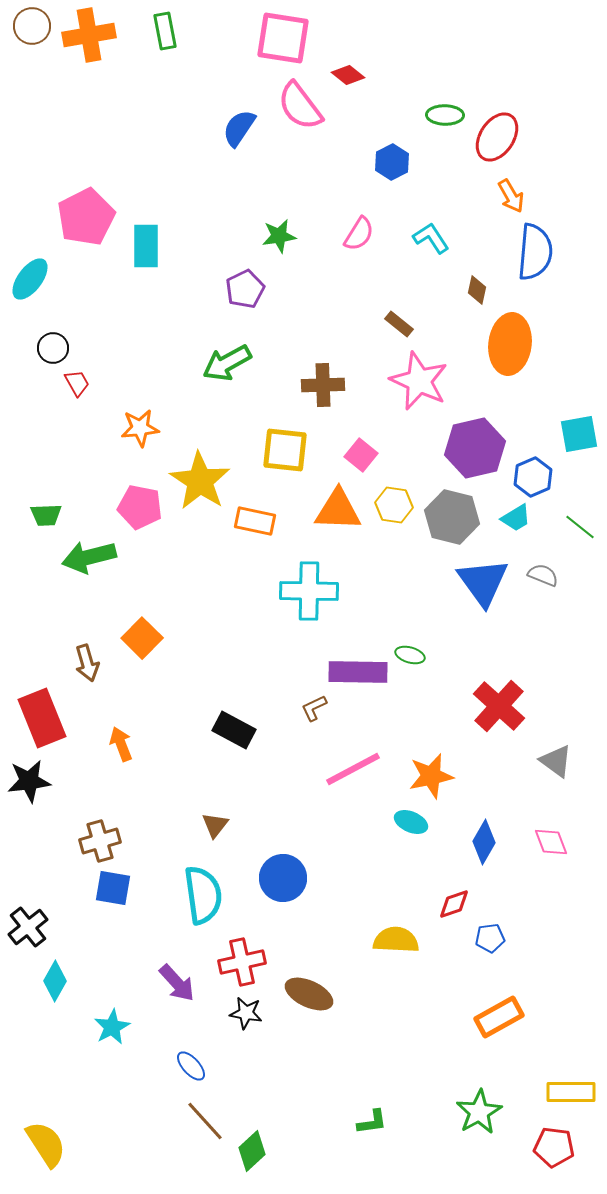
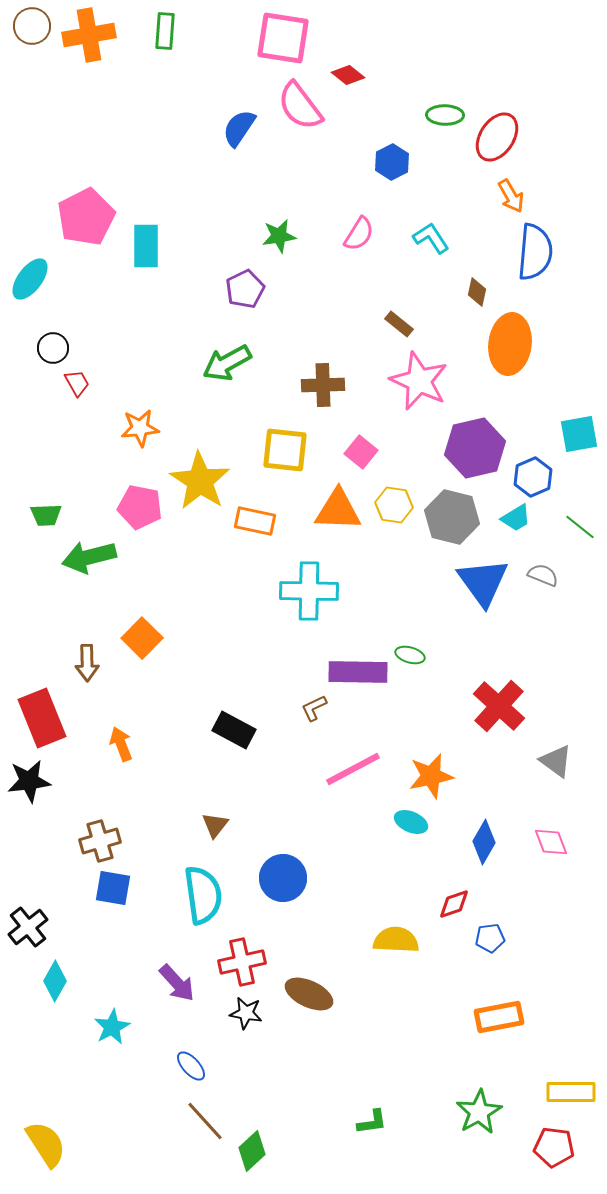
green rectangle at (165, 31): rotated 15 degrees clockwise
brown diamond at (477, 290): moved 2 px down
pink square at (361, 455): moved 3 px up
brown arrow at (87, 663): rotated 15 degrees clockwise
orange rectangle at (499, 1017): rotated 18 degrees clockwise
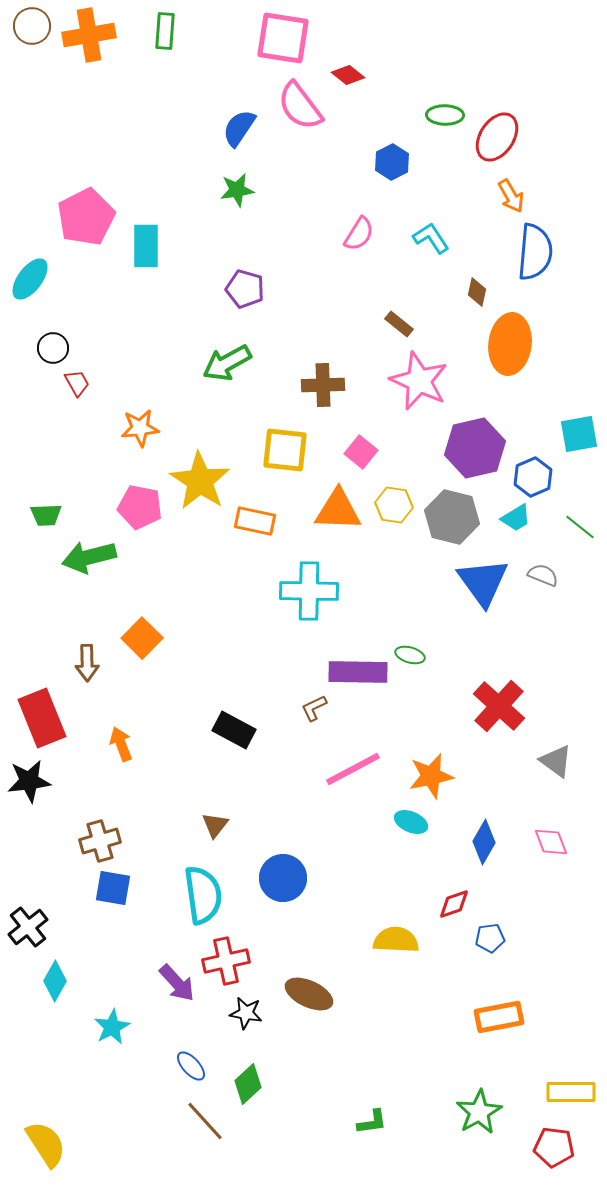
green star at (279, 236): moved 42 px left, 46 px up
purple pentagon at (245, 289): rotated 30 degrees counterclockwise
red cross at (242, 962): moved 16 px left, 1 px up
green diamond at (252, 1151): moved 4 px left, 67 px up
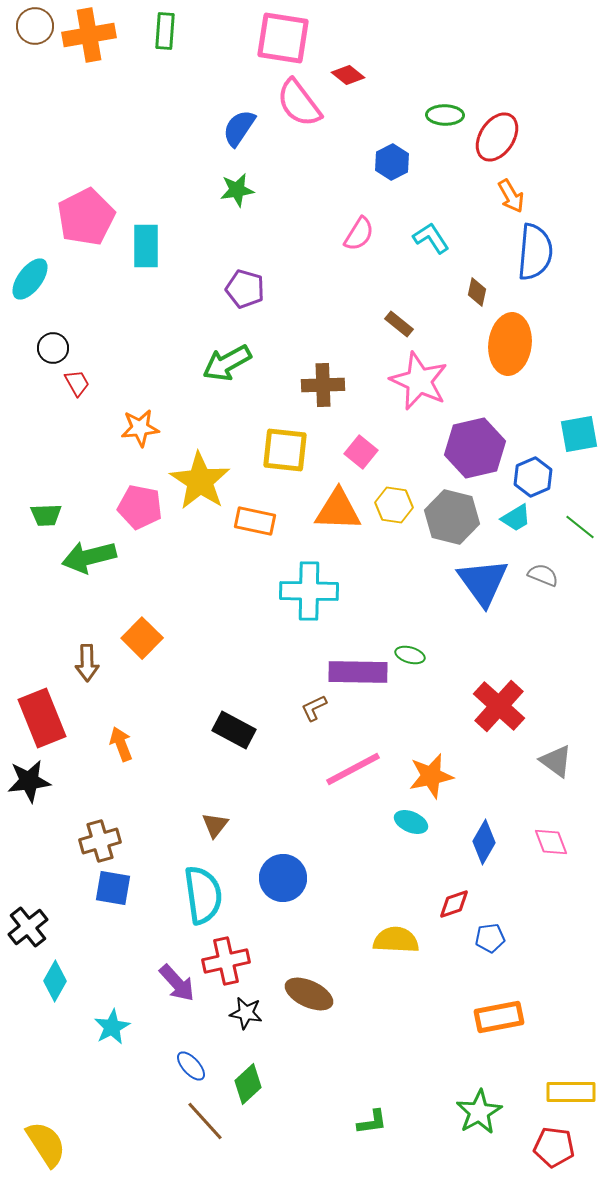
brown circle at (32, 26): moved 3 px right
pink semicircle at (300, 106): moved 1 px left, 3 px up
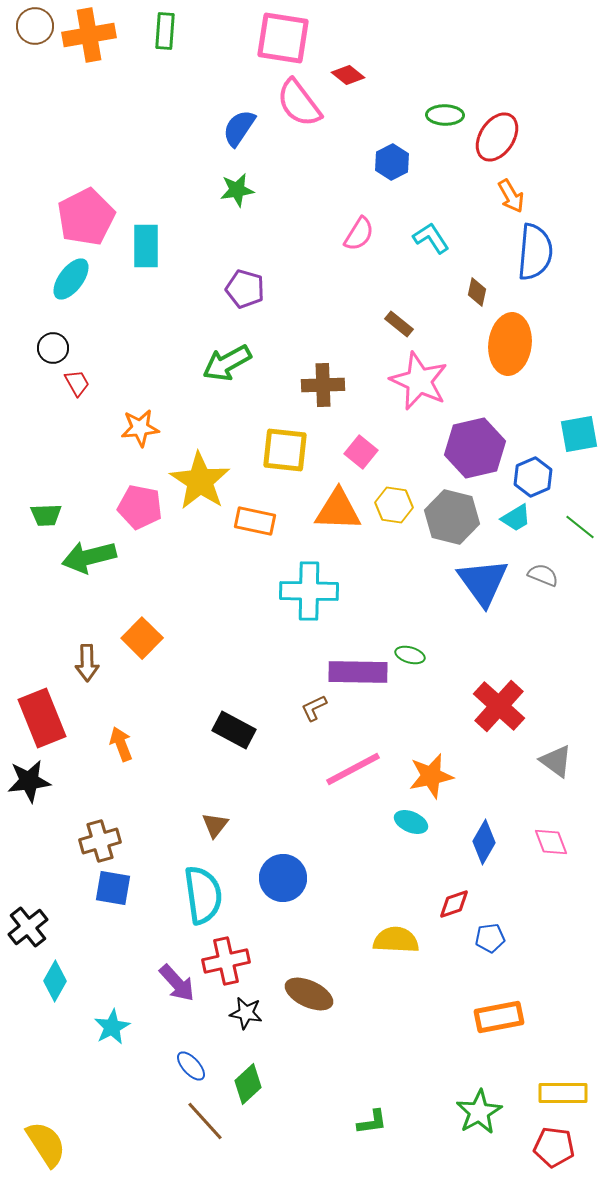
cyan ellipse at (30, 279): moved 41 px right
yellow rectangle at (571, 1092): moved 8 px left, 1 px down
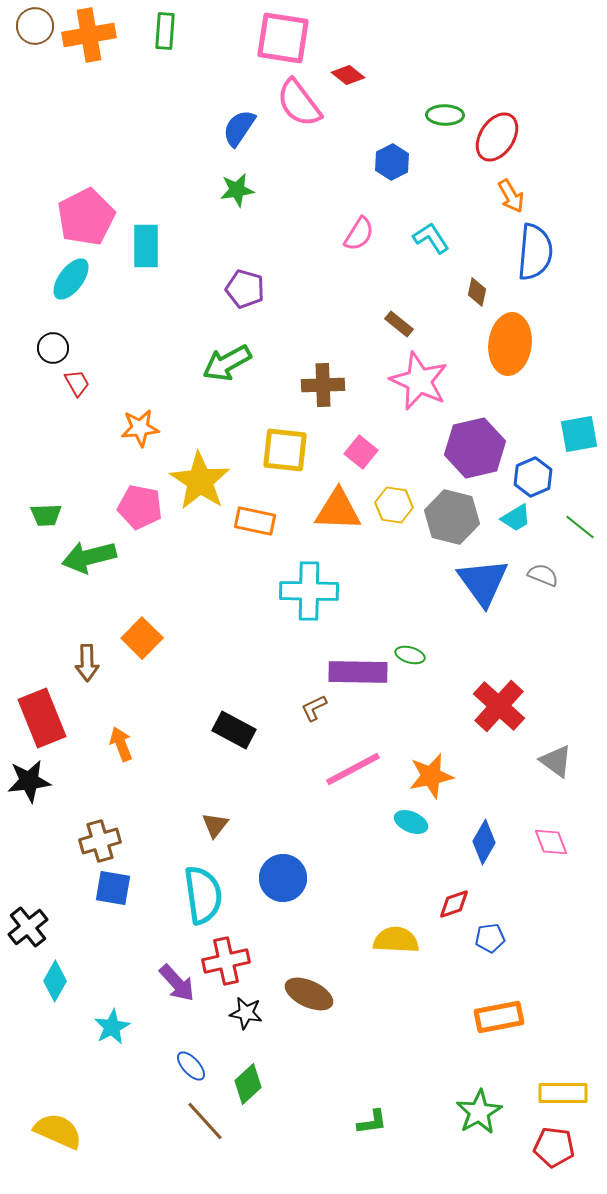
yellow semicircle at (46, 1144): moved 12 px right, 13 px up; rotated 33 degrees counterclockwise
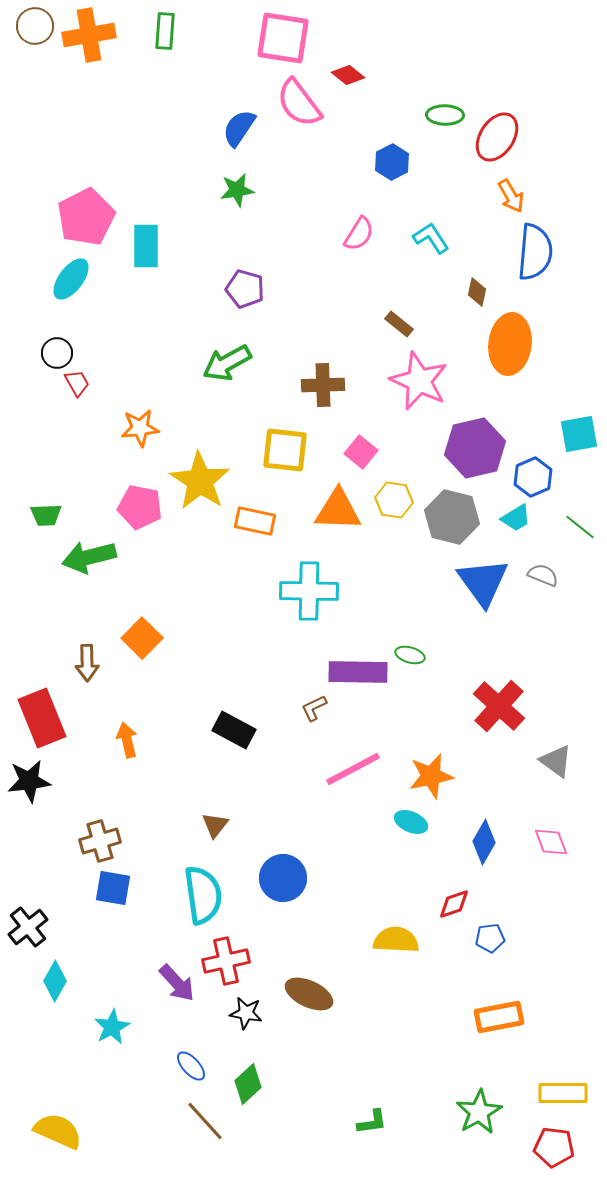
black circle at (53, 348): moved 4 px right, 5 px down
yellow hexagon at (394, 505): moved 5 px up
orange arrow at (121, 744): moved 6 px right, 4 px up; rotated 8 degrees clockwise
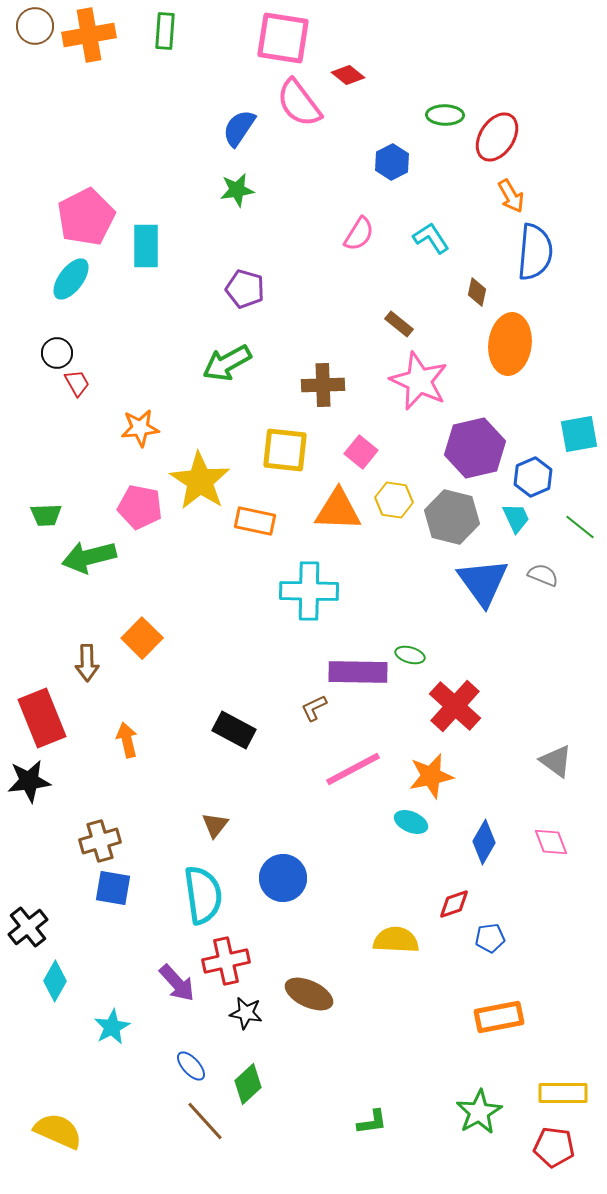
cyan trapezoid at (516, 518): rotated 84 degrees counterclockwise
red cross at (499, 706): moved 44 px left
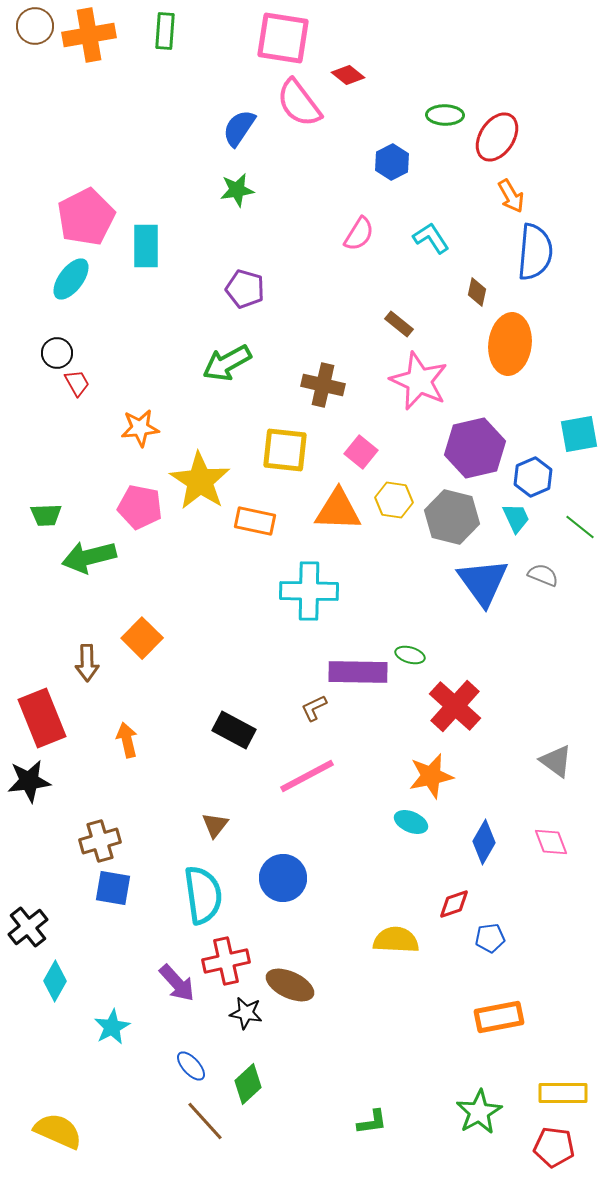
brown cross at (323, 385): rotated 15 degrees clockwise
pink line at (353, 769): moved 46 px left, 7 px down
brown ellipse at (309, 994): moved 19 px left, 9 px up
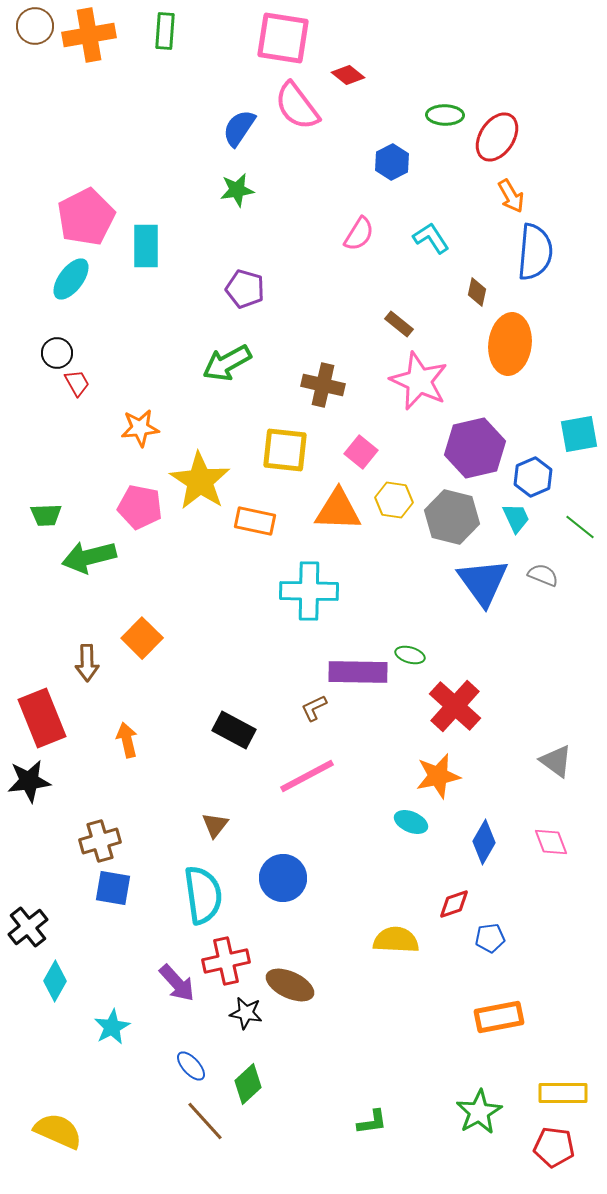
pink semicircle at (299, 103): moved 2 px left, 3 px down
orange star at (431, 776): moved 7 px right
